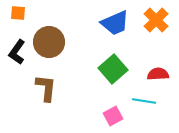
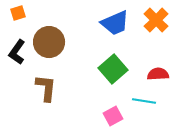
orange square: rotated 21 degrees counterclockwise
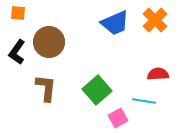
orange square: rotated 21 degrees clockwise
orange cross: moved 1 px left
green square: moved 16 px left, 21 px down
pink square: moved 5 px right, 2 px down
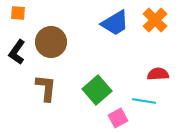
blue trapezoid: rotated 8 degrees counterclockwise
brown circle: moved 2 px right
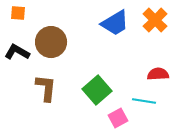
black L-shape: rotated 85 degrees clockwise
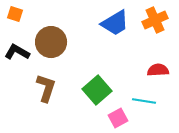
orange square: moved 3 px left, 1 px down; rotated 14 degrees clockwise
orange cross: rotated 20 degrees clockwise
red semicircle: moved 4 px up
brown L-shape: rotated 12 degrees clockwise
